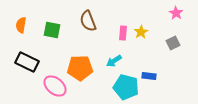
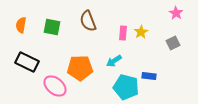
green square: moved 3 px up
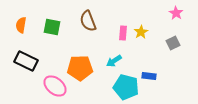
black rectangle: moved 1 px left, 1 px up
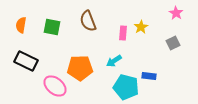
yellow star: moved 5 px up
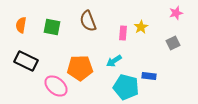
pink star: rotated 24 degrees clockwise
pink ellipse: moved 1 px right
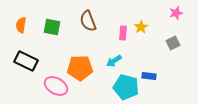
pink ellipse: rotated 10 degrees counterclockwise
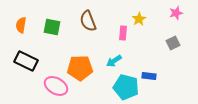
yellow star: moved 2 px left, 8 px up
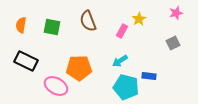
pink rectangle: moved 1 px left, 2 px up; rotated 24 degrees clockwise
cyan arrow: moved 6 px right
orange pentagon: moved 1 px left
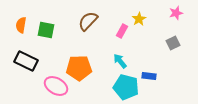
brown semicircle: rotated 65 degrees clockwise
green square: moved 6 px left, 3 px down
cyan arrow: rotated 84 degrees clockwise
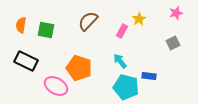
orange pentagon: rotated 20 degrees clockwise
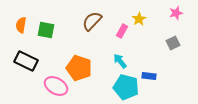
brown semicircle: moved 4 px right
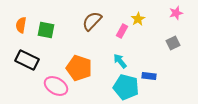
yellow star: moved 1 px left
black rectangle: moved 1 px right, 1 px up
